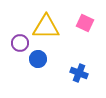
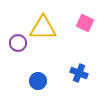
yellow triangle: moved 3 px left, 1 px down
purple circle: moved 2 px left
blue circle: moved 22 px down
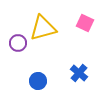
yellow triangle: rotated 16 degrees counterclockwise
blue cross: rotated 18 degrees clockwise
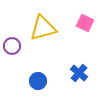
purple circle: moved 6 px left, 3 px down
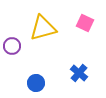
blue circle: moved 2 px left, 2 px down
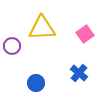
pink square: moved 11 px down; rotated 30 degrees clockwise
yellow triangle: moved 1 px left; rotated 12 degrees clockwise
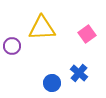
pink square: moved 2 px right
blue circle: moved 16 px right
